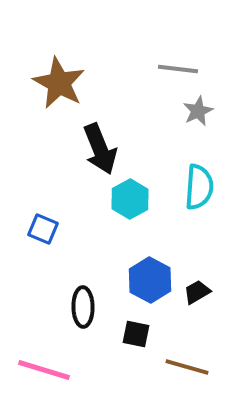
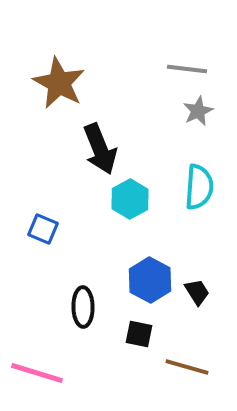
gray line: moved 9 px right
black trapezoid: rotated 88 degrees clockwise
black square: moved 3 px right
pink line: moved 7 px left, 3 px down
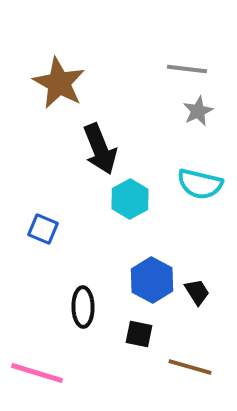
cyan semicircle: moved 1 px right, 3 px up; rotated 99 degrees clockwise
blue hexagon: moved 2 px right
brown line: moved 3 px right
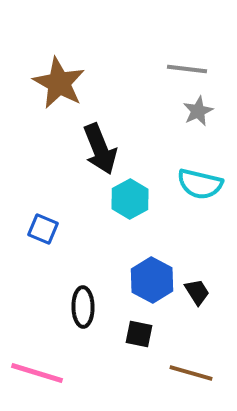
brown line: moved 1 px right, 6 px down
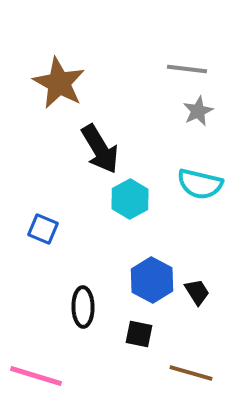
black arrow: rotated 9 degrees counterclockwise
pink line: moved 1 px left, 3 px down
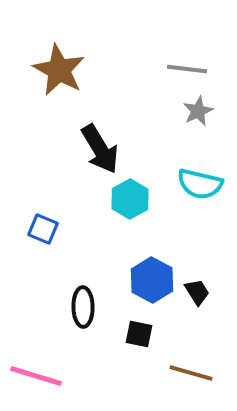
brown star: moved 13 px up
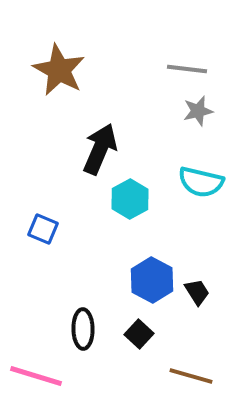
gray star: rotated 12 degrees clockwise
black arrow: rotated 126 degrees counterclockwise
cyan semicircle: moved 1 px right, 2 px up
black ellipse: moved 22 px down
black square: rotated 32 degrees clockwise
brown line: moved 3 px down
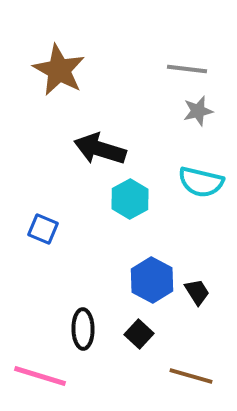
black arrow: rotated 96 degrees counterclockwise
pink line: moved 4 px right
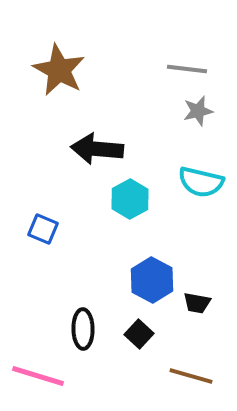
black arrow: moved 3 px left; rotated 12 degrees counterclockwise
black trapezoid: moved 11 px down; rotated 132 degrees clockwise
pink line: moved 2 px left
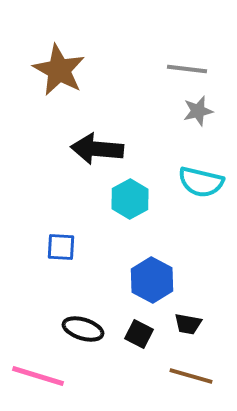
blue square: moved 18 px right, 18 px down; rotated 20 degrees counterclockwise
black trapezoid: moved 9 px left, 21 px down
black ellipse: rotated 72 degrees counterclockwise
black square: rotated 16 degrees counterclockwise
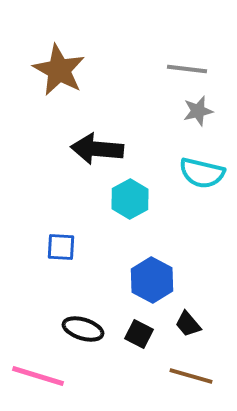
cyan semicircle: moved 1 px right, 9 px up
black trapezoid: rotated 40 degrees clockwise
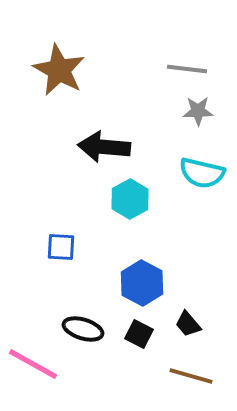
gray star: rotated 12 degrees clockwise
black arrow: moved 7 px right, 2 px up
blue hexagon: moved 10 px left, 3 px down
pink line: moved 5 px left, 12 px up; rotated 12 degrees clockwise
